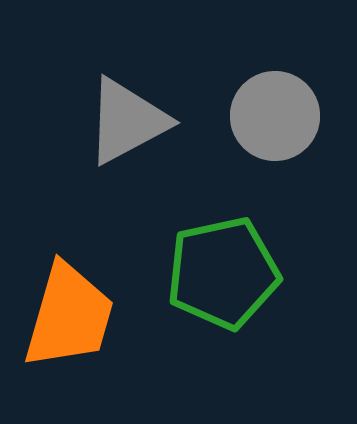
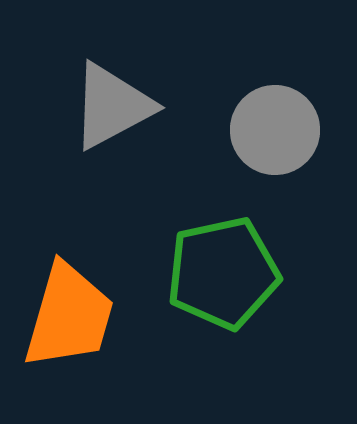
gray circle: moved 14 px down
gray triangle: moved 15 px left, 15 px up
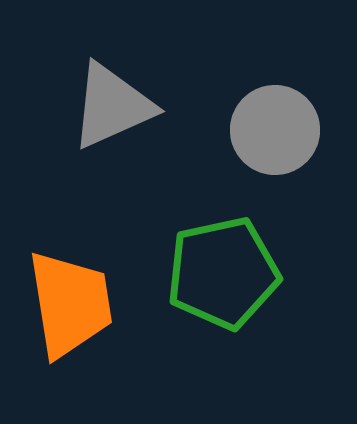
gray triangle: rotated 4 degrees clockwise
orange trapezoid: moved 1 px right, 12 px up; rotated 25 degrees counterclockwise
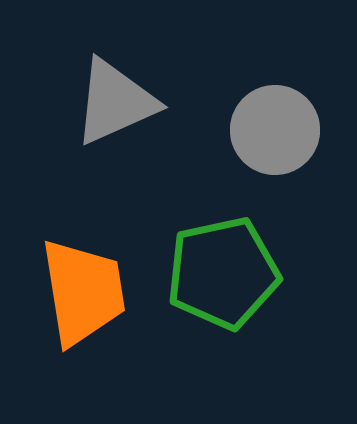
gray triangle: moved 3 px right, 4 px up
orange trapezoid: moved 13 px right, 12 px up
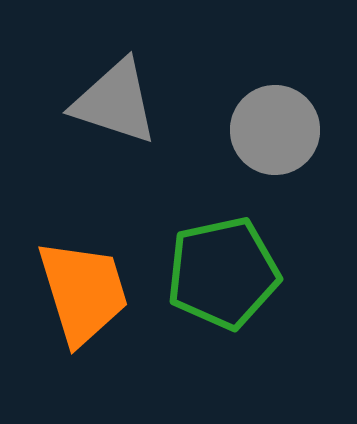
gray triangle: rotated 42 degrees clockwise
orange trapezoid: rotated 8 degrees counterclockwise
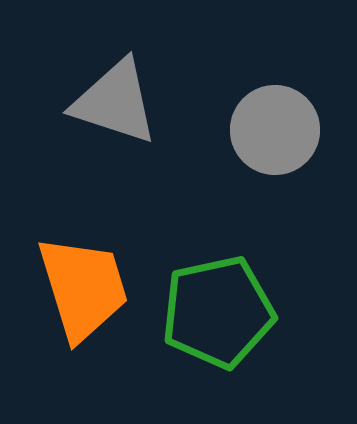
green pentagon: moved 5 px left, 39 px down
orange trapezoid: moved 4 px up
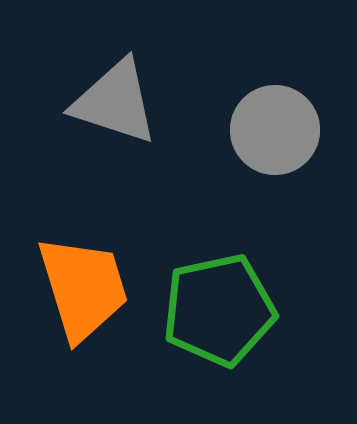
green pentagon: moved 1 px right, 2 px up
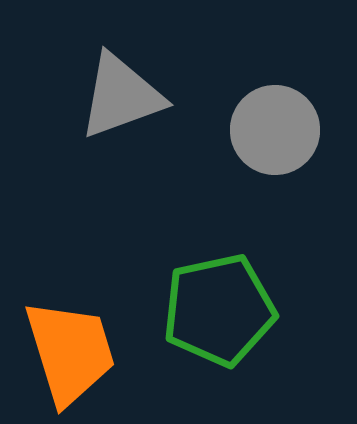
gray triangle: moved 6 px right, 6 px up; rotated 38 degrees counterclockwise
orange trapezoid: moved 13 px left, 64 px down
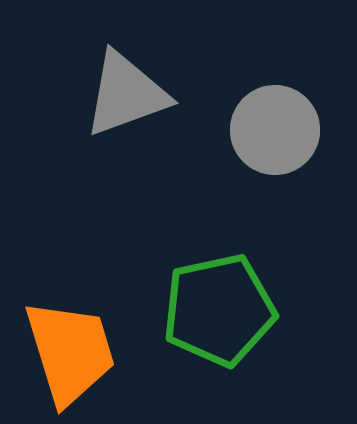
gray triangle: moved 5 px right, 2 px up
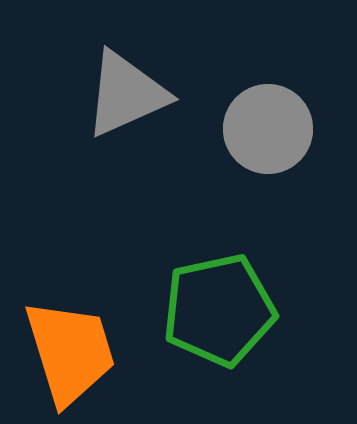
gray triangle: rotated 4 degrees counterclockwise
gray circle: moved 7 px left, 1 px up
